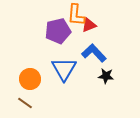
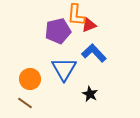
black star: moved 16 px left, 18 px down; rotated 21 degrees clockwise
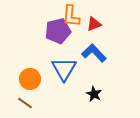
orange L-shape: moved 5 px left, 1 px down
red triangle: moved 5 px right, 1 px up
black star: moved 4 px right
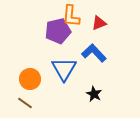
red triangle: moved 5 px right, 1 px up
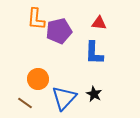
orange L-shape: moved 35 px left, 3 px down
red triangle: rotated 28 degrees clockwise
purple pentagon: moved 1 px right
blue L-shape: rotated 135 degrees counterclockwise
blue triangle: moved 29 px down; rotated 12 degrees clockwise
orange circle: moved 8 px right
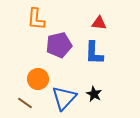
purple pentagon: moved 14 px down
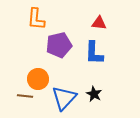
brown line: moved 7 px up; rotated 28 degrees counterclockwise
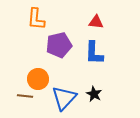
red triangle: moved 3 px left, 1 px up
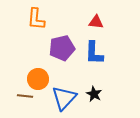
purple pentagon: moved 3 px right, 3 px down
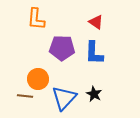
red triangle: rotated 28 degrees clockwise
purple pentagon: rotated 15 degrees clockwise
